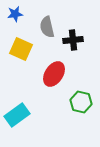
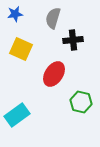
gray semicircle: moved 6 px right, 9 px up; rotated 30 degrees clockwise
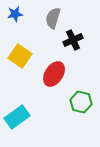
black cross: rotated 18 degrees counterclockwise
yellow square: moved 1 px left, 7 px down; rotated 10 degrees clockwise
cyan rectangle: moved 2 px down
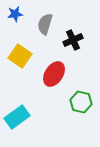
gray semicircle: moved 8 px left, 6 px down
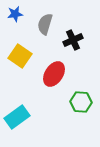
green hexagon: rotated 10 degrees counterclockwise
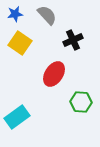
gray semicircle: moved 2 px right, 9 px up; rotated 120 degrees clockwise
yellow square: moved 13 px up
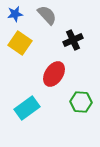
cyan rectangle: moved 10 px right, 9 px up
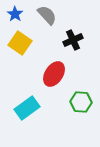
blue star: rotated 28 degrees counterclockwise
